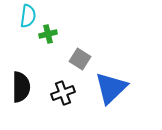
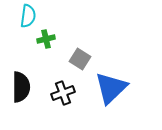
green cross: moved 2 px left, 5 px down
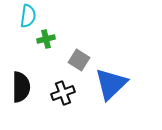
gray square: moved 1 px left, 1 px down
blue triangle: moved 4 px up
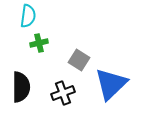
green cross: moved 7 px left, 4 px down
